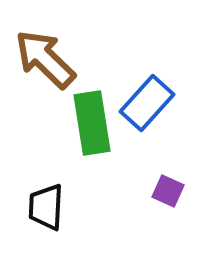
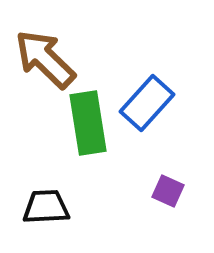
green rectangle: moved 4 px left
black trapezoid: rotated 84 degrees clockwise
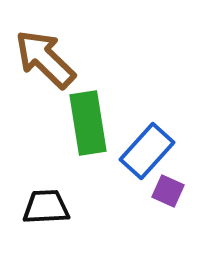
blue rectangle: moved 48 px down
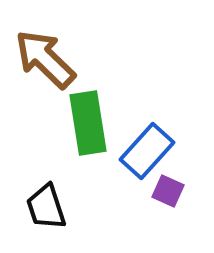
black trapezoid: rotated 105 degrees counterclockwise
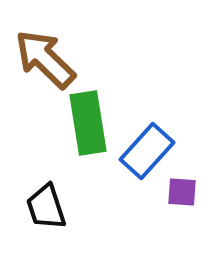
purple square: moved 14 px right, 1 px down; rotated 20 degrees counterclockwise
